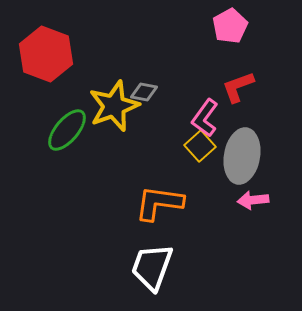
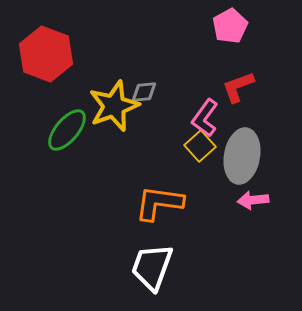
gray diamond: rotated 16 degrees counterclockwise
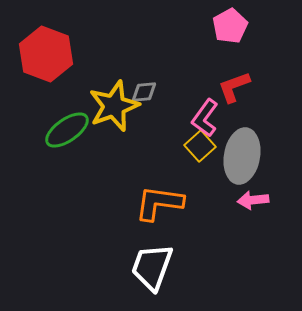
red L-shape: moved 4 px left
green ellipse: rotated 15 degrees clockwise
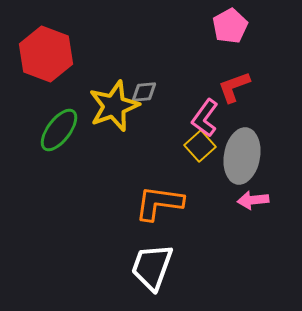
green ellipse: moved 8 px left; rotated 18 degrees counterclockwise
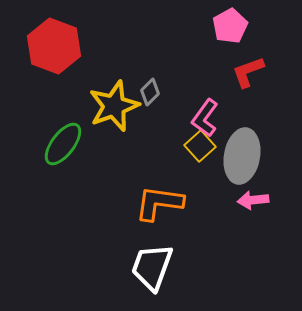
red hexagon: moved 8 px right, 8 px up
red L-shape: moved 14 px right, 15 px up
gray diamond: moved 6 px right; rotated 40 degrees counterclockwise
green ellipse: moved 4 px right, 14 px down
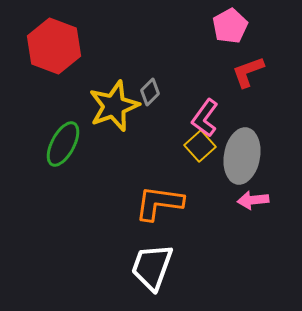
green ellipse: rotated 9 degrees counterclockwise
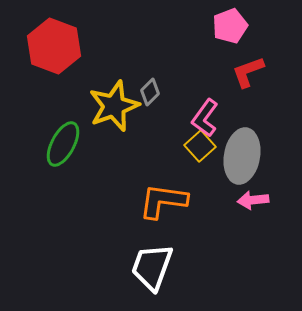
pink pentagon: rotated 8 degrees clockwise
orange L-shape: moved 4 px right, 2 px up
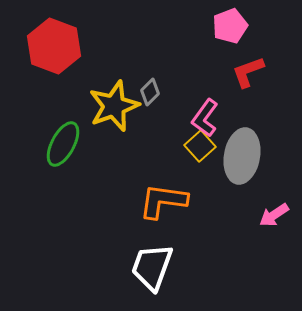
pink arrow: moved 21 px right, 15 px down; rotated 28 degrees counterclockwise
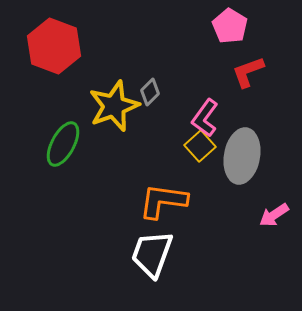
pink pentagon: rotated 20 degrees counterclockwise
white trapezoid: moved 13 px up
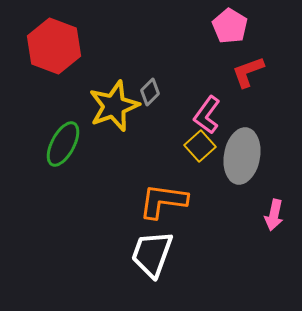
pink L-shape: moved 2 px right, 3 px up
pink arrow: rotated 44 degrees counterclockwise
